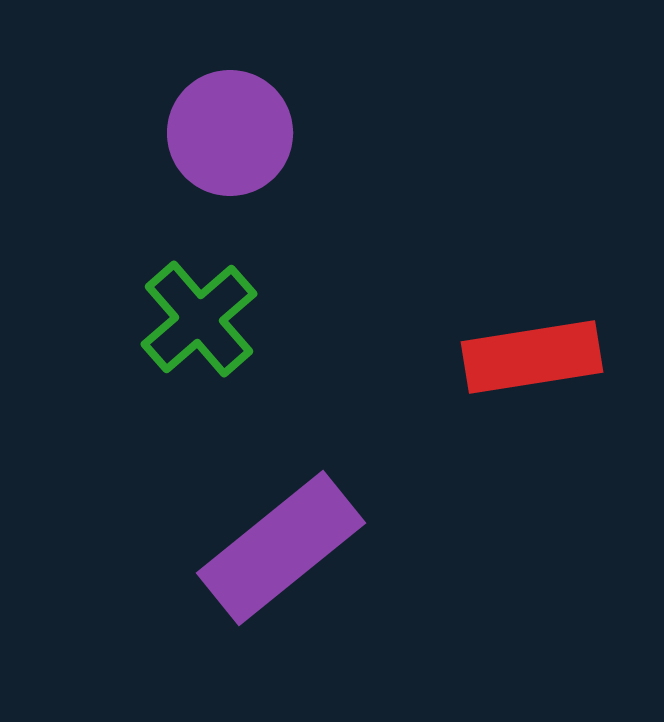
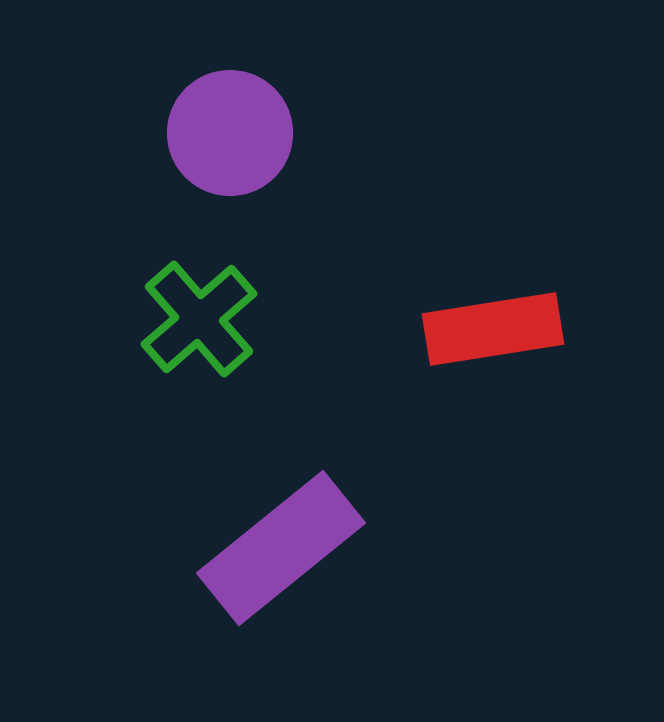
red rectangle: moved 39 px left, 28 px up
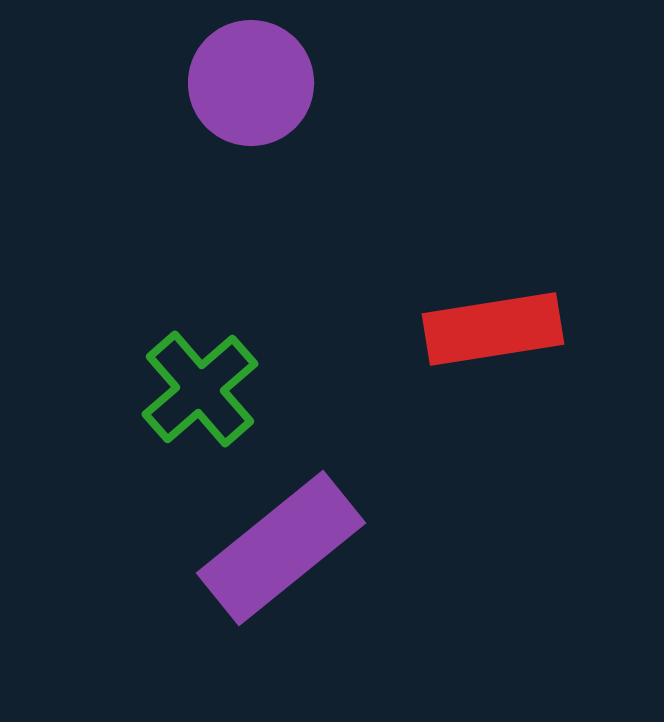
purple circle: moved 21 px right, 50 px up
green cross: moved 1 px right, 70 px down
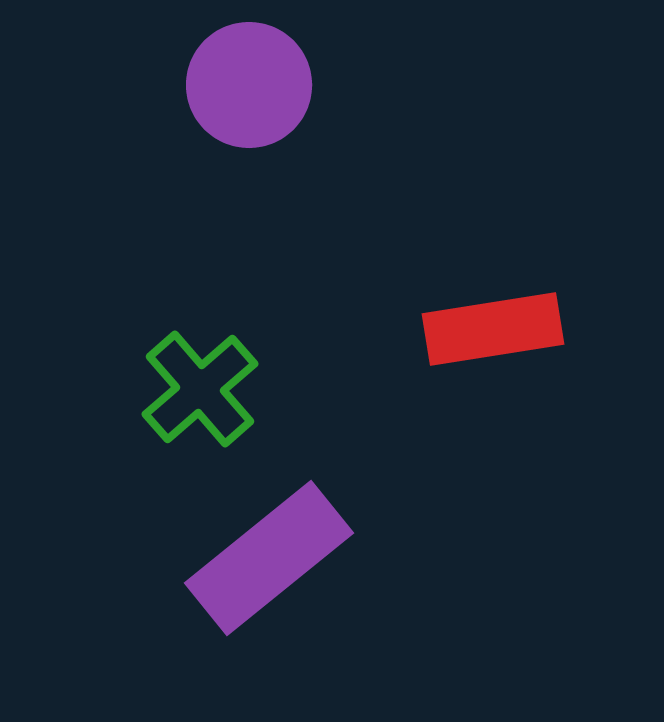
purple circle: moved 2 px left, 2 px down
purple rectangle: moved 12 px left, 10 px down
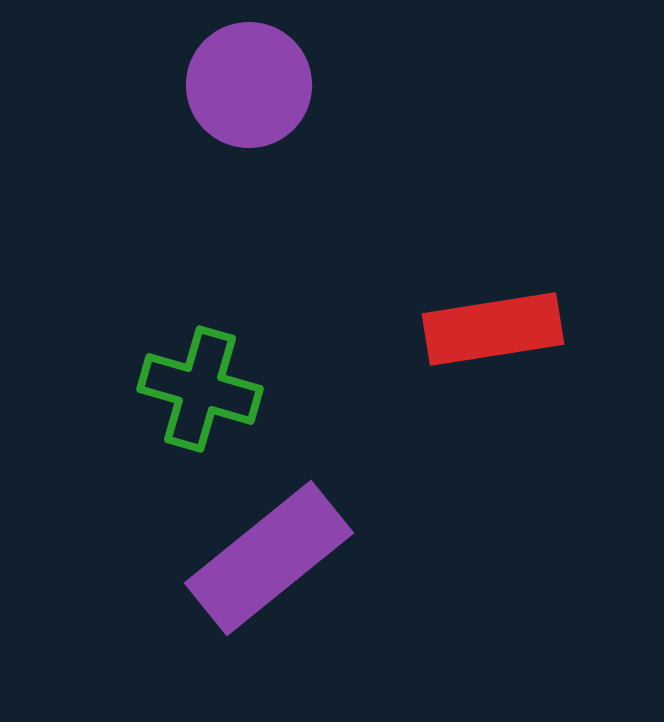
green cross: rotated 33 degrees counterclockwise
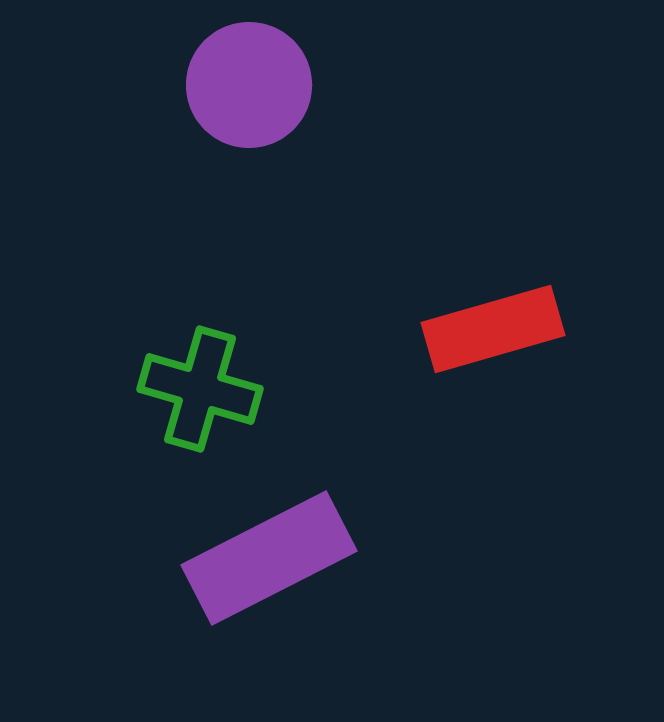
red rectangle: rotated 7 degrees counterclockwise
purple rectangle: rotated 12 degrees clockwise
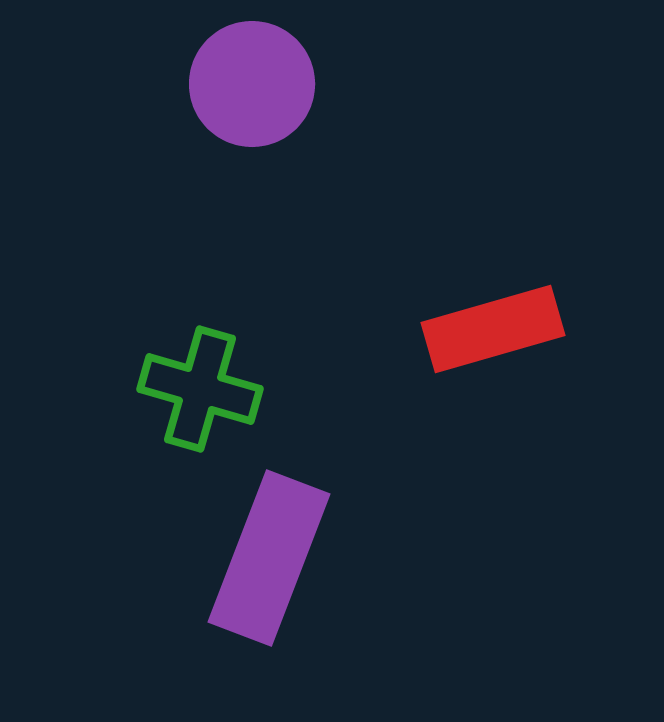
purple circle: moved 3 px right, 1 px up
purple rectangle: rotated 42 degrees counterclockwise
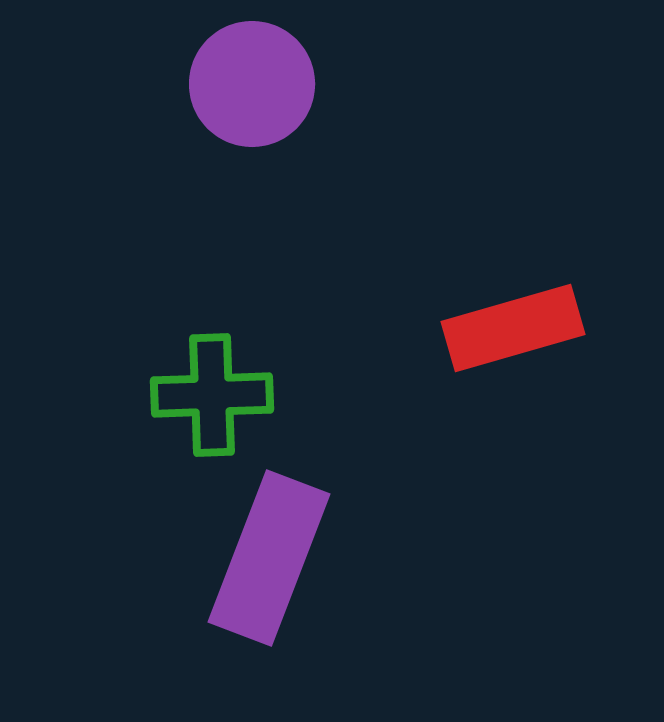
red rectangle: moved 20 px right, 1 px up
green cross: moved 12 px right, 6 px down; rotated 18 degrees counterclockwise
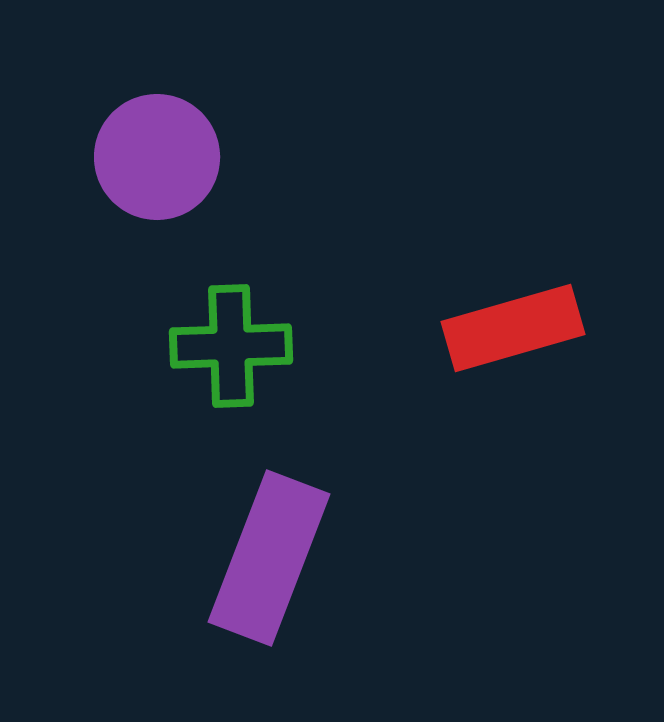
purple circle: moved 95 px left, 73 px down
green cross: moved 19 px right, 49 px up
